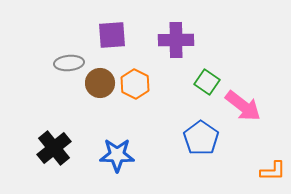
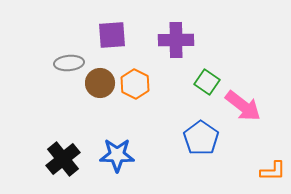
black cross: moved 9 px right, 11 px down
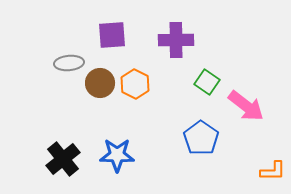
pink arrow: moved 3 px right
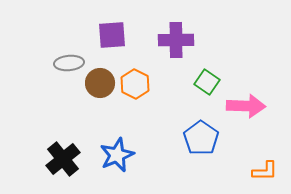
pink arrow: rotated 36 degrees counterclockwise
blue star: rotated 24 degrees counterclockwise
orange L-shape: moved 8 px left
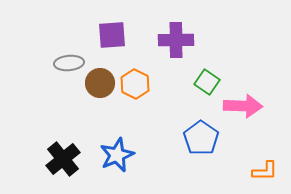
pink arrow: moved 3 px left
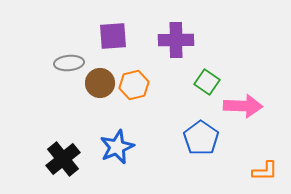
purple square: moved 1 px right, 1 px down
orange hexagon: moved 1 px left, 1 px down; rotated 20 degrees clockwise
blue star: moved 8 px up
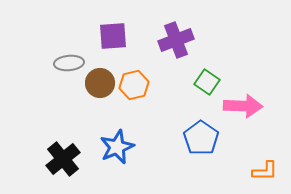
purple cross: rotated 20 degrees counterclockwise
